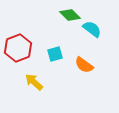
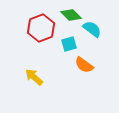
green diamond: moved 1 px right
red hexagon: moved 23 px right, 20 px up
cyan square: moved 14 px right, 10 px up
yellow arrow: moved 5 px up
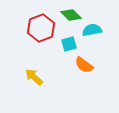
cyan semicircle: moved 1 px down; rotated 48 degrees counterclockwise
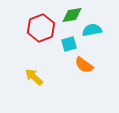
green diamond: moved 1 px right; rotated 55 degrees counterclockwise
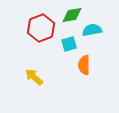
orange semicircle: rotated 54 degrees clockwise
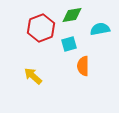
cyan semicircle: moved 8 px right, 1 px up
orange semicircle: moved 1 px left, 1 px down
yellow arrow: moved 1 px left, 1 px up
